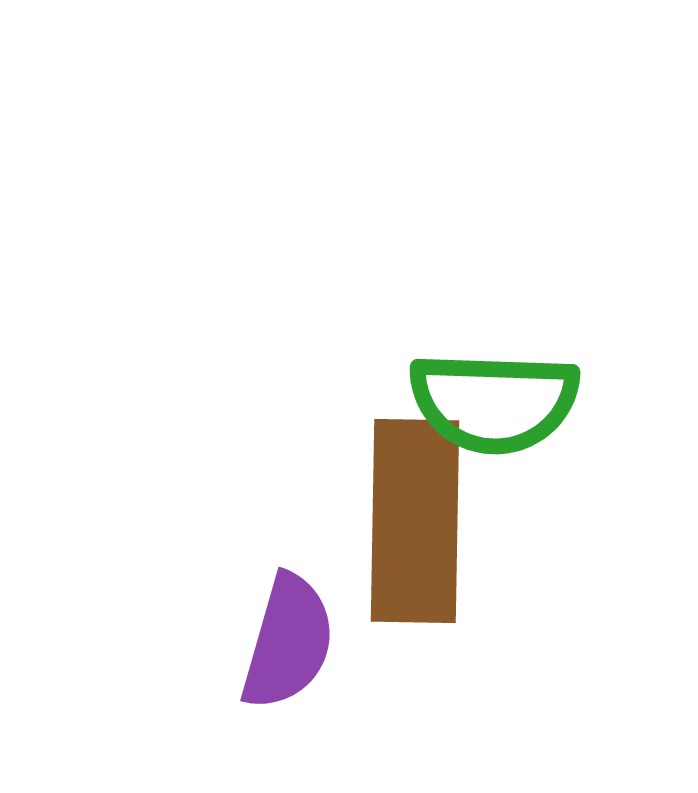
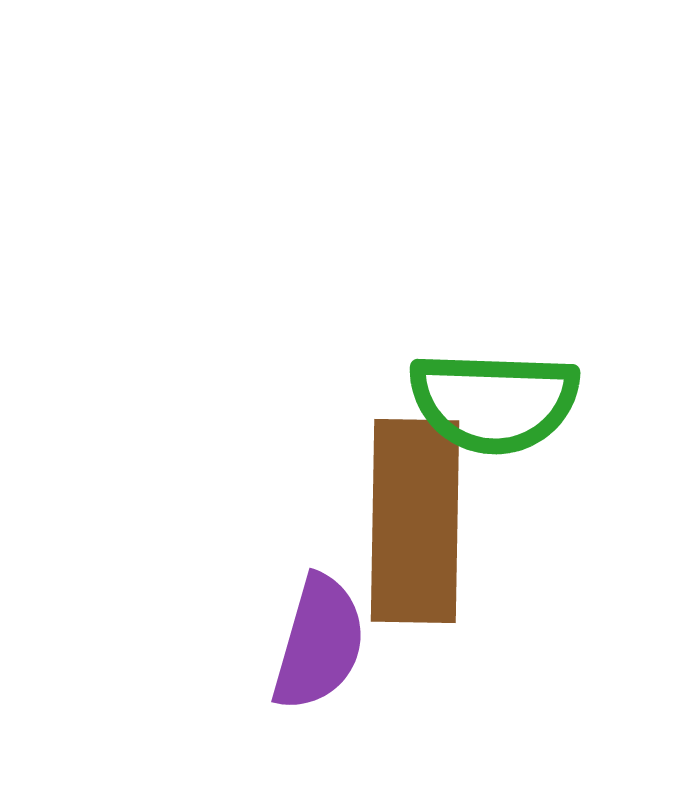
purple semicircle: moved 31 px right, 1 px down
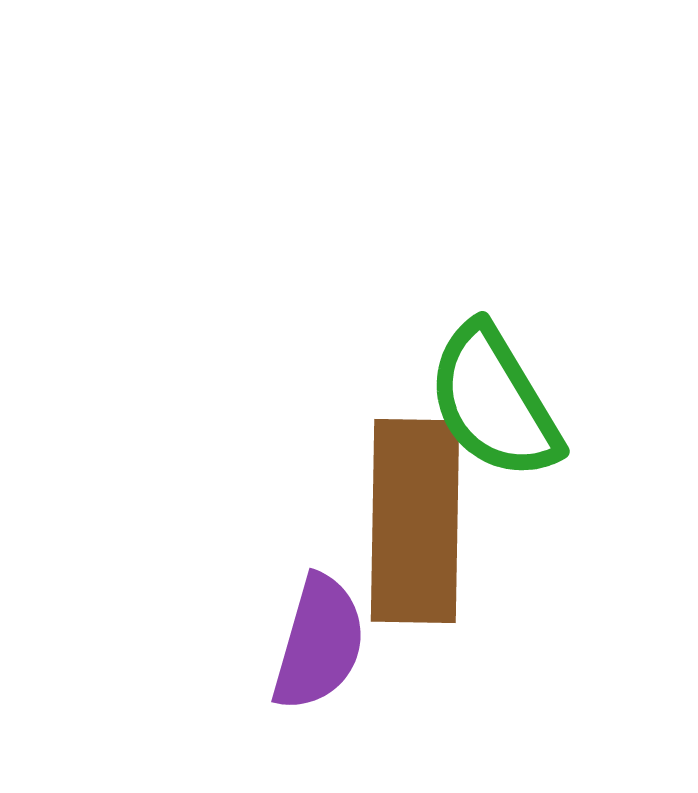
green semicircle: rotated 57 degrees clockwise
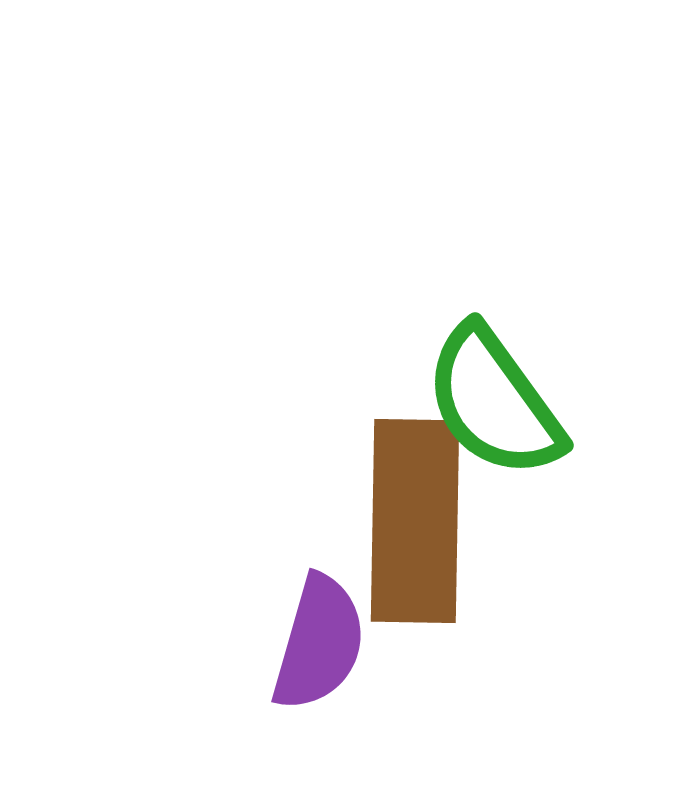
green semicircle: rotated 5 degrees counterclockwise
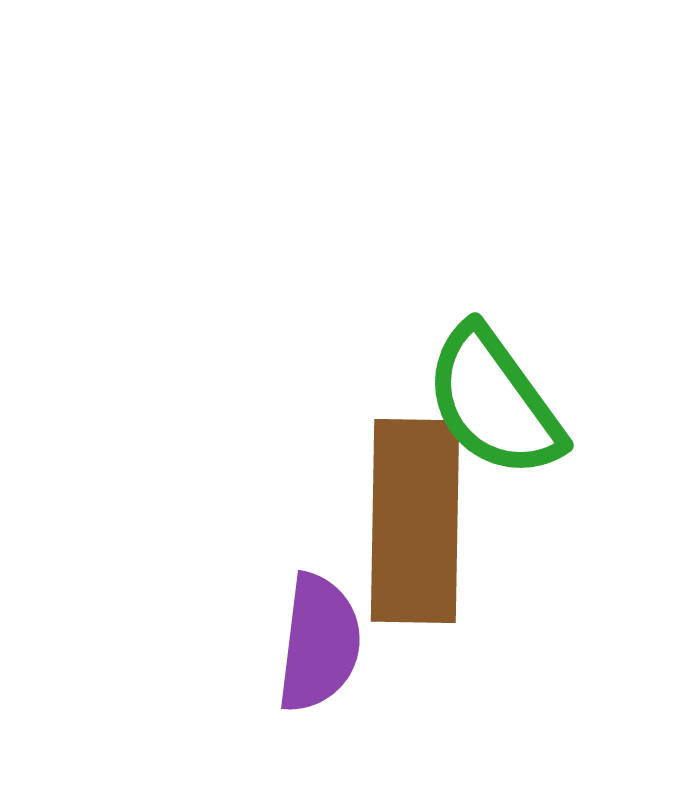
purple semicircle: rotated 9 degrees counterclockwise
